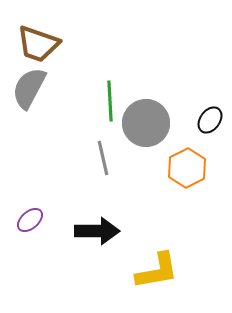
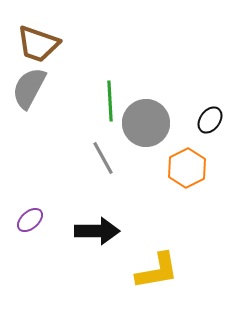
gray line: rotated 16 degrees counterclockwise
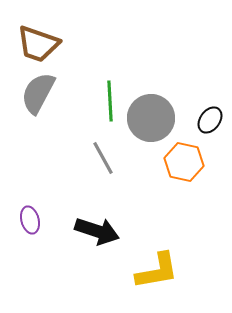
gray semicircle: moved 9 px right, 5 px down
gray circle: moved 5 px right, 5 px up
orange hexagon: moved 3 px left, 6 px up; rotated 21 degrees counterclockwise
purple ellipse: rotated 64 degrees counterclockwise
black arrow: rotated 18 degrees clockwise
